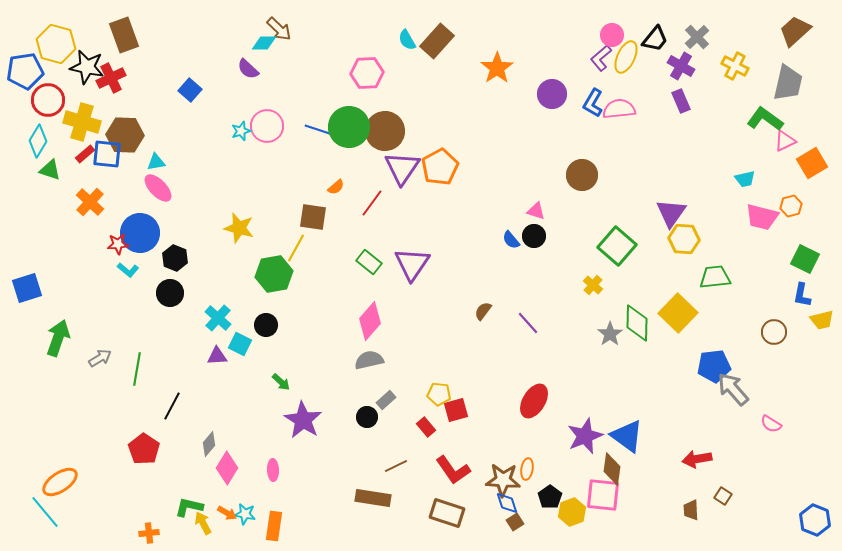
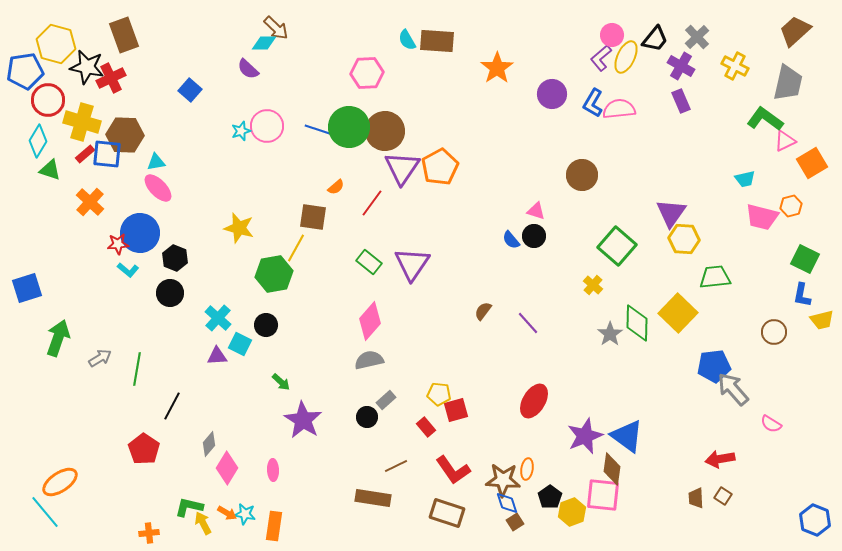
brown arrow at (279, 29): moved 3 px left, 1 px up
brown rectangle at (437, 41): rotated 52 degrees clockwise
red arrow at (697, 459): moved 23 px right
brown trapezoid at (691, 510): moved 5 px right, 12 px up
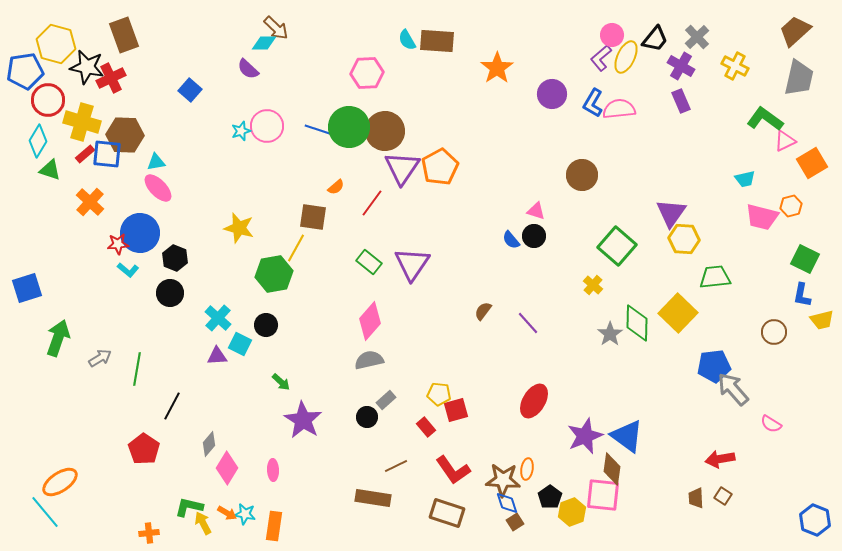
gray trapezoid at (788, 83): moved 11 px right, 5 px up
